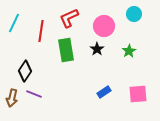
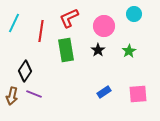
black star: moved 1 px right, 1 px down
brown arrow: moved 2 px up
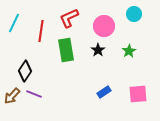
brown arrow: rotated 30 degrees clockwise
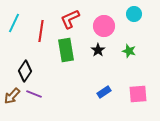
red L-shape: moved 1 px right, 1 px down
green star: rotated 24 degrees counterclockwise
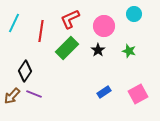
green rectangle: moved 1 px right, 2 px up; rotated 55 degrees clockwise
pink square: rotated 24 degrees counterclockwise
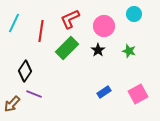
brown arrow: moved 8 px down
